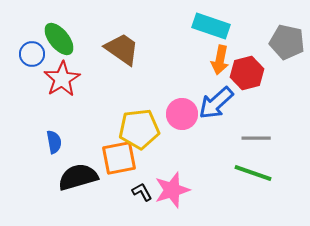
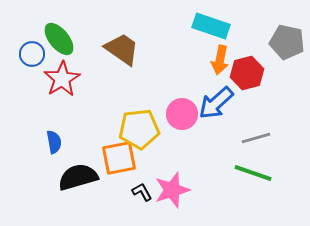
gray line: rotated 16 degrees counterclockwise
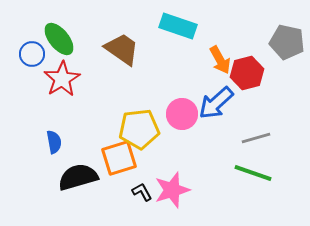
cyan rectangle: moved 33 px left
orange arrow: rotated 40 degrees counterclockwise
orange square: rotated 6 degrees counterclockwise
